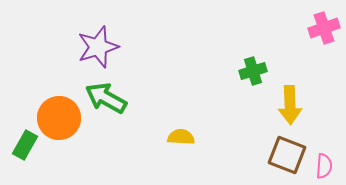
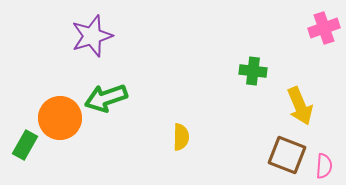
purple star: moved 6 px left, 11 px up
green cross: rotated 24 degrees clockwise
green arrow: rotated 48 degrees counterclockwise
yellow arrow: moved 10 px right, 1 px down; rotated 21 degrees counterclockwise
orange circle: moved 1 px right
yellow semicircle: rotated 88 degrees clockwise
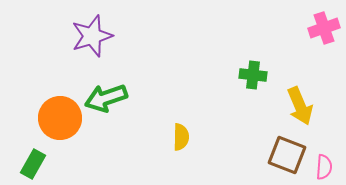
green cross: moved 4 px down
green rectangle: moved 8 px right, 19 px down
pink semicircle: moved 1 px down
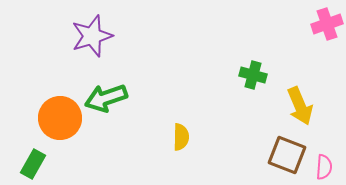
pink cross: moved 3 px right, 4 px up
green cross: rotated 8 degrees clockwise
